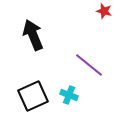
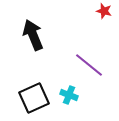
black square: moved 1 px right, 2 px down
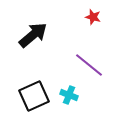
red star: moved 11 px left, 6 px down
black arrow: rotated 72 degrees clockwise
black square: moved 2 px up
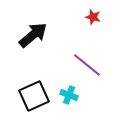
purple line: moved 2 px left
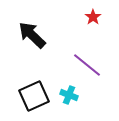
red star: rotated 21 degrees clockwise
black arrow: moved 1 px left; rotated 96 degrees counterclockwise
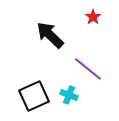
black arrow: moved 18 px right
purple line: moved 1 px right, 4 px down
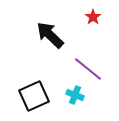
cyan cross: moved 6 px right
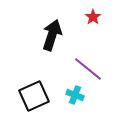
black arrow: moved 2 px right; rotated 64 degrees clockwise
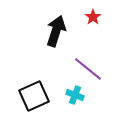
black arrow: moved 4 px right, 4 px up
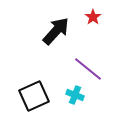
black arrow: rotated 24 degrees clockwise
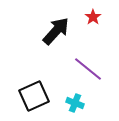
cyan cross: moved 8 px down
